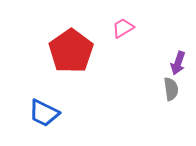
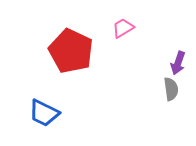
red pentagon: rotated 12 degrees counterclockwise
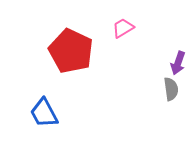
blue trapezoid: rotated 36 degrees clockwise
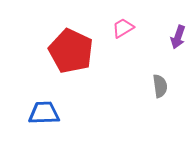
purple arrow: moved 26 px up
gray semicircle: moved 11 px left, 3 px up
blue trapezoid: rotated 116 degrees clockwise
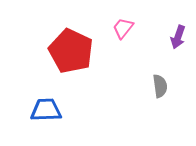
pink trapezoid: rotated 20 degrees counterclockwise
blue trapezoid: moved 2 px right, 3 px up
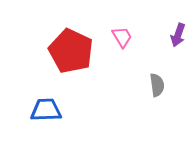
pink trapezoid: moved 1 px left, 9 px down; rotated 110 degrees clockwise
purple arrow: moved 2 px up
gray semicircle: moved 3 px left, 1 px up
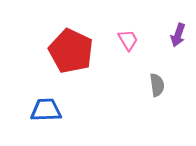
pink trapezoid: moved 6 px right, 3 px down
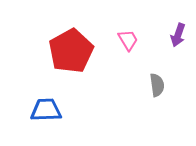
red pentagon: rotated 18 degrees clockwise
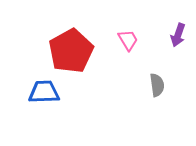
blue trapezoid: moved 2 px left, 18 px up
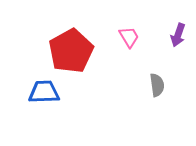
pink trapezoid: moved 1 px right, 3 px up
